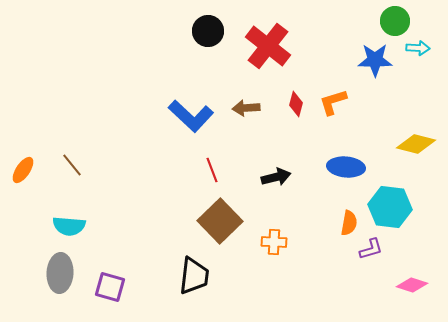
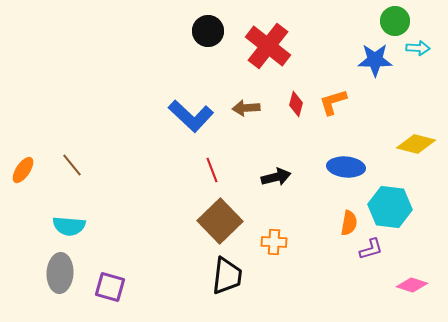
black trapezoid: moved 33 px right
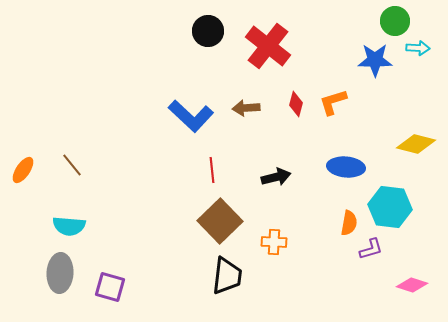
red line: rotated 15 degrees clockwise
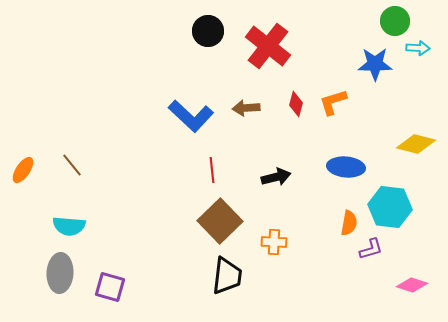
blue star: moved 4 px down
